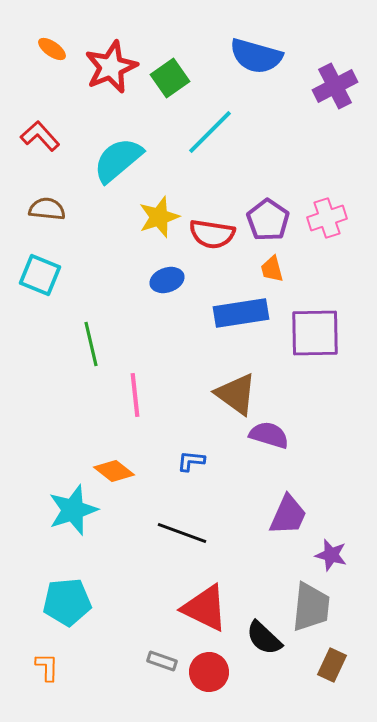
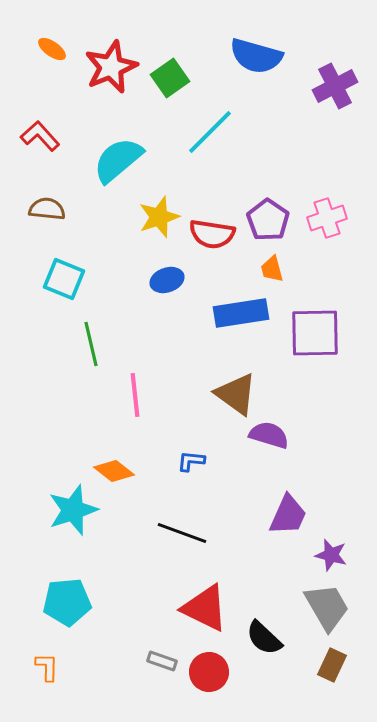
cyan square: moved 24 px right, 4 px down
gray trapezoid: moved 16 px right; rotated 36 degrees counterclockwise
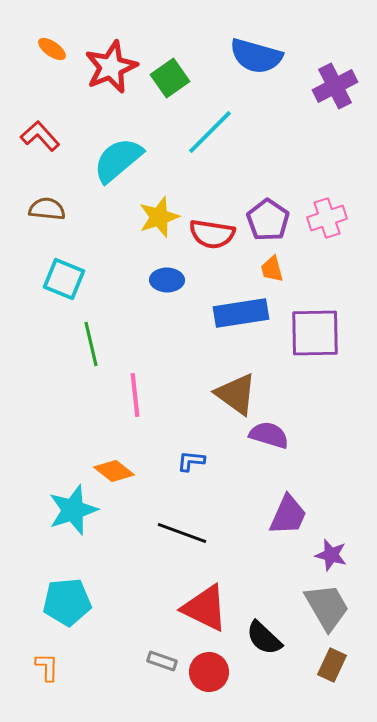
blue ellipse: rotated 20 degrees clockwise
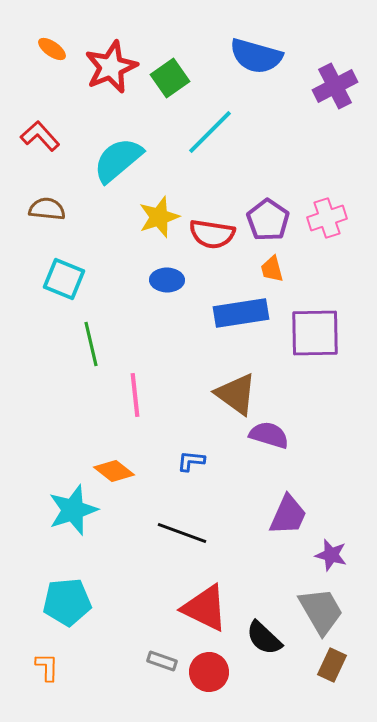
gray trapezoid: moved 6 px left, 4 px down
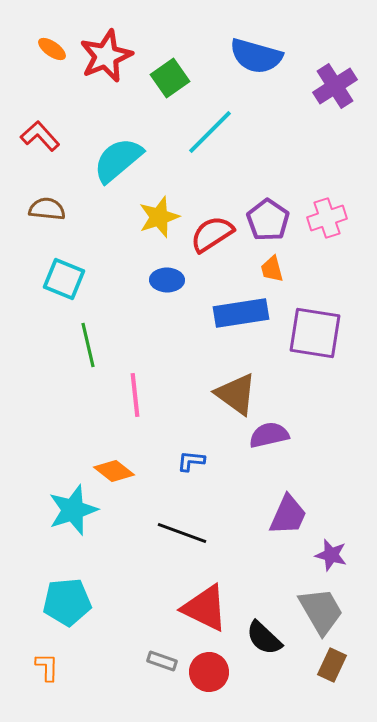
red star: moved 5 px left, 11 px up
purple cross: rotated 6 degrees counterclockwise
red semicircle: rotated 138 degrees clockwise
purple square: rotated 10 degrees clockwise
green line: moved 3 px left, 1 px down
purple semicircle: rotated 30 degrees counterclockwise
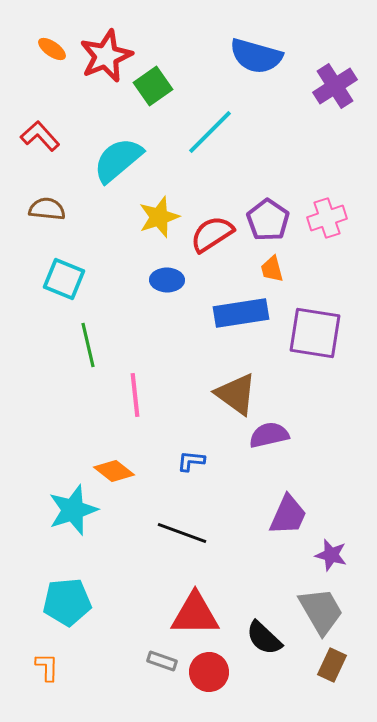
green square: moved 17 px left, 8 px down
red triangle: moved 10 px left, 6 px down; rotated 26 degrees counterclockwise
